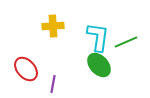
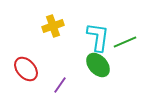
yellow cross: rotated 15 degrees counterclockwise
green line: moved 1 px left
green ellipse: moved 1 px left
purple line: moved 7 px right, 1 px down; rotated 24 degrees clockwise
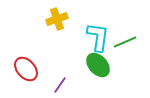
yellow cross: moved 4 px right, 7 px up
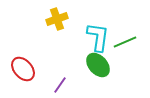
red ellipse: moved 3 px left
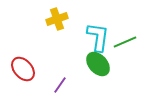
green ellipse: moved 1 px up
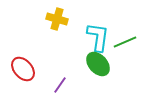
yellow cross: rotated 35 degrees clockwise
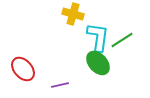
yellow cross: moved 16 px right, 5 px up
green line: moved 3 px left, 2 px up; rotated 10 degrees counterclockwise
green ellipse: moved 1 px up
purple line: rotated 42 degrees clockwise
